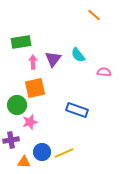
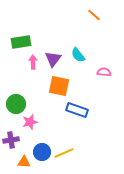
orange square: moved 24 px right, 2 px up; rotated 25 degrees clockwise
green circle: moved 1 px left, 1 px up
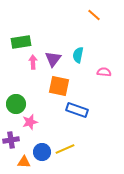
cyan semicircle: rotated 49 degrees clockwise
yellow line: moved 1 px right, 4 px up
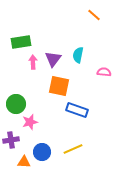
yellow line: moved 8 px right
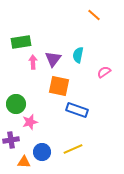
pink semicircle: rotated 40 degrees counterclockwise
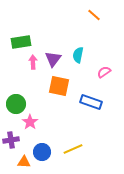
blue rectangle: moved 14 px right, 8 px up
pink star: rotated 21 degrees counterclockwise
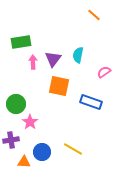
yellow line: rotated 54 degrees clockwise
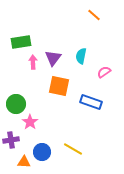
cyan semicircle: moved 3 px right, 1 px down
purple triangle: moved 1 px up
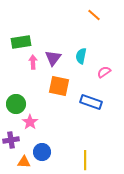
yellow line: moved 12 px right, 11 px down; rotated 60 degrees clockwise
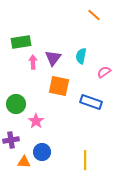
pink star: moved 6 px right, 1 px up
